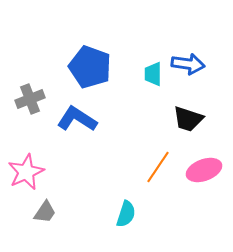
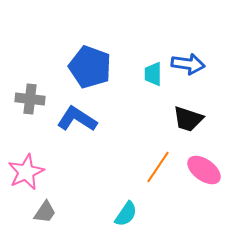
gray cross: rotated 28 degrees clockwise
pink ellipse: rotated 56 degrees clockwise
cyan semicircle: rotated 16 degrees clockwise
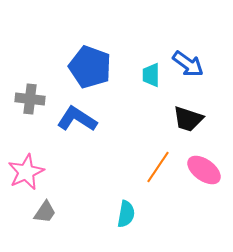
blue arrow: rotated 28 degrees clockwise
cyan trapezoid: moved 2 px left, 1 px down
cyan semicircle: rotated 24 degrees counterclockwise
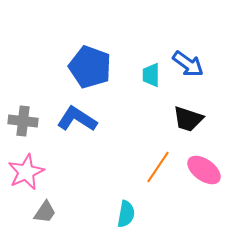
gray cross: moved 7 px left, 22 px down
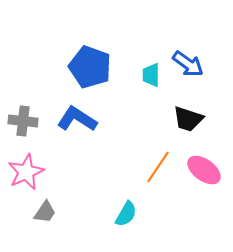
cyan semicircle: rotated 20 degrees clockwise
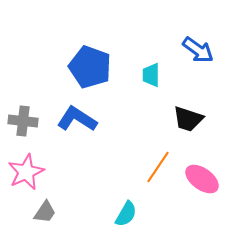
blue arrow: moved 10 px right, 14 px up
pink ellipse: moved 2 px left, 9 px down
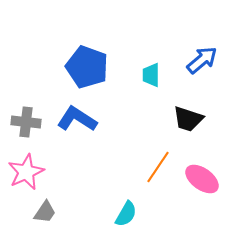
blue arrow: moved 4 px right, 10 px down; rotated 76 degrees counterclockwise
blue pentagon: moved 3 px left
gray cross: moved 3 px right, 1 px down
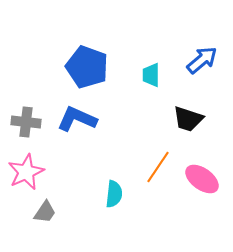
blue L-shape: rotated 9 degrees counterclockwise
cyan semicircle: moved 12 px left, 20 px up; rotated 24 degrees counterclockwise
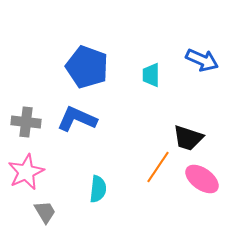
blue arrow: rotated 64 degrees clockwise
black trapezoid: moved 19 px down
cyan semicircle: moved 16 px left, 5 px up
gray trapezoid: rotated 65 degrees counterclockwise
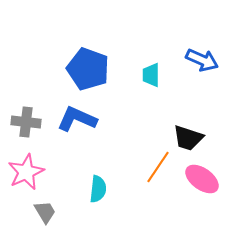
blue pentagon: moved 1 px right, 2 px down
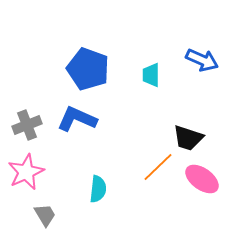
gray cross: moved 1 px right, 3 px down; rotated 28 degrees counterclockwise
orange line: rotated 12 degrees clockwise
gray trapezoid: moved 3 px down
